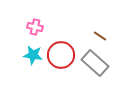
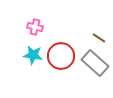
brown line: moved 1 px left, 2 px down
red circle: moved 1 px down
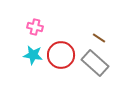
red circle: moved 1 px up
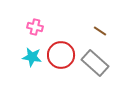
brown line: moved 1 px right, 7 px up
cyan star: moved 1 px left, 2 px down
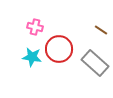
brown line: moved 1 px right, 1 px up
red circle: moved 2 px left, 6 px up
